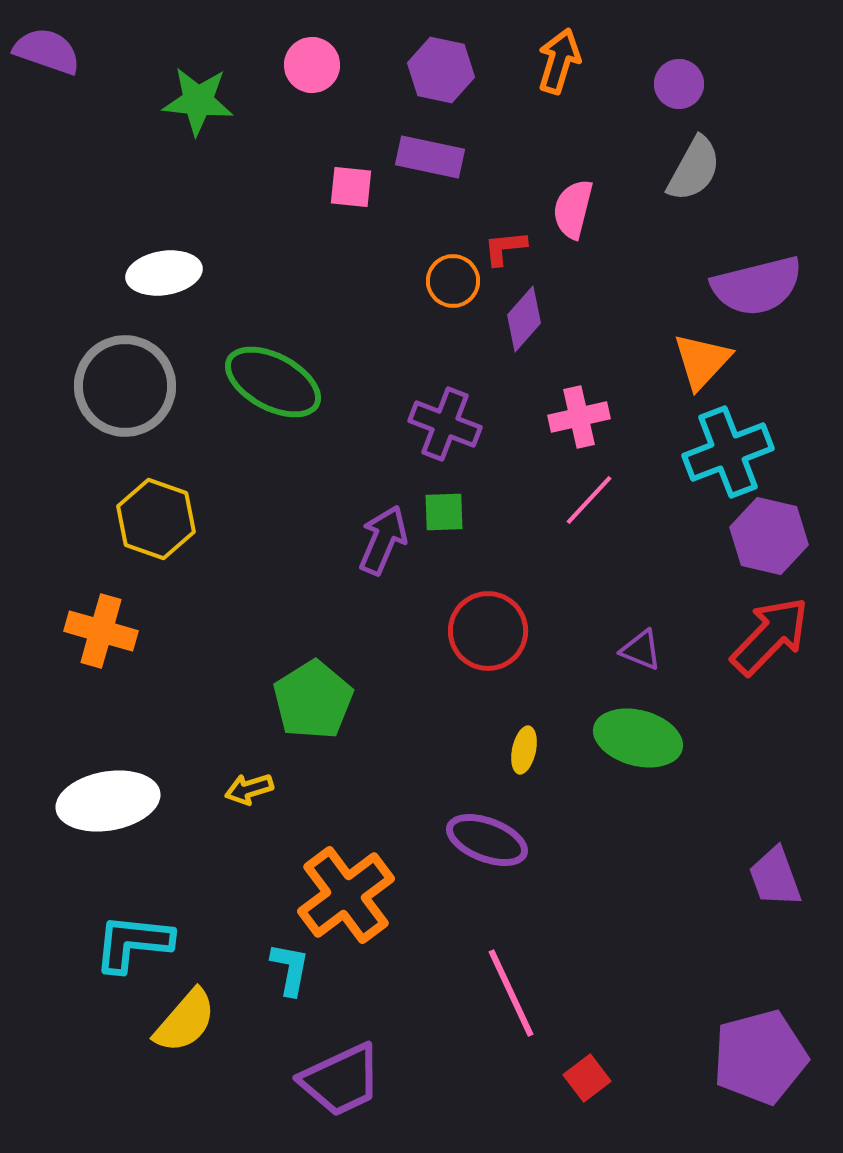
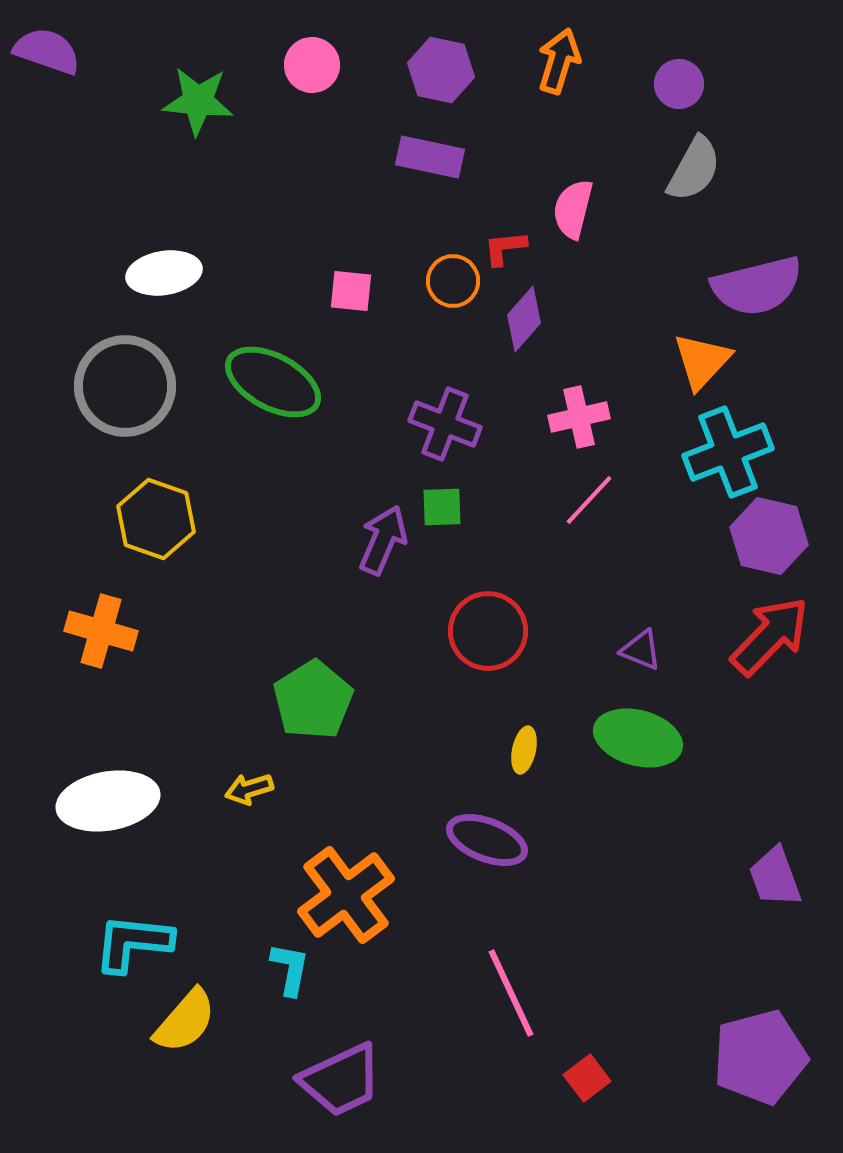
pink square at (351, 187): moved 104 px down
green square at (444, 512): moved 2 px left, 5 px up
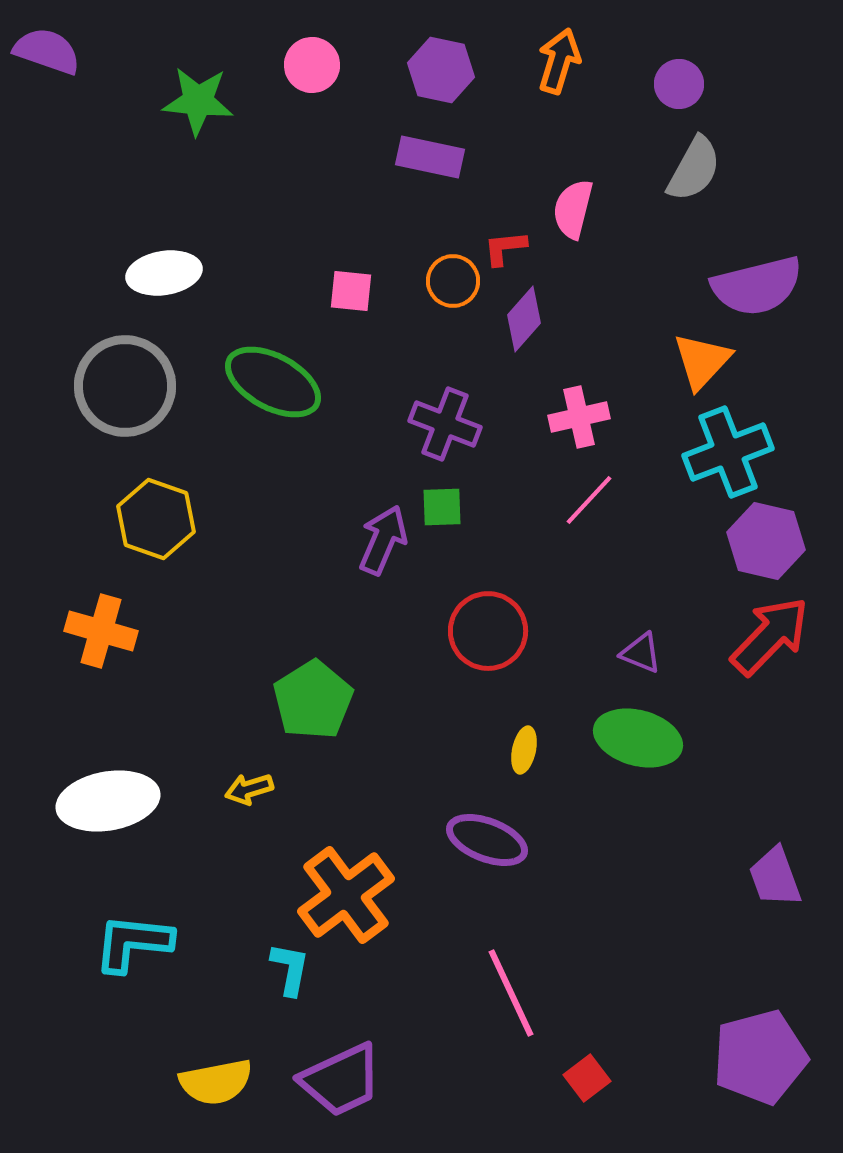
purple hexagon at (769, 536): moved 3 px left, 5 px down
purple triangle at (641, 650): moved 3 px down
yellow semicircle at (185, 1021): moved 31 px right, 61 px down; rotated 38 degrees clockwise
